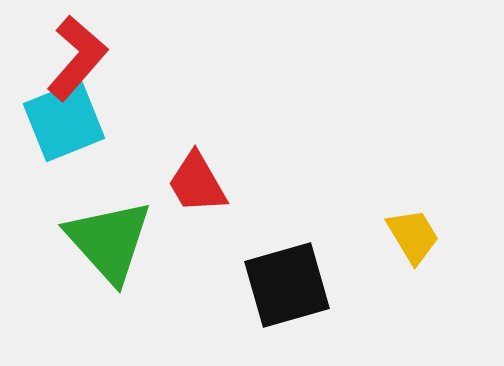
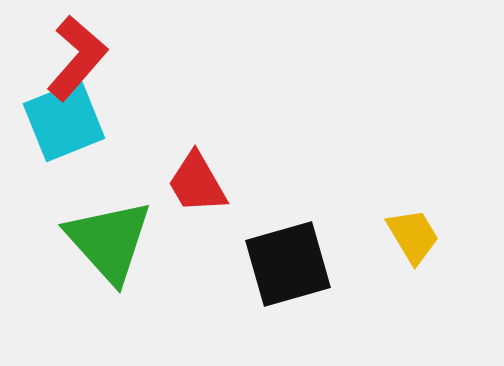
black square: moved 1 px right, 21 px up
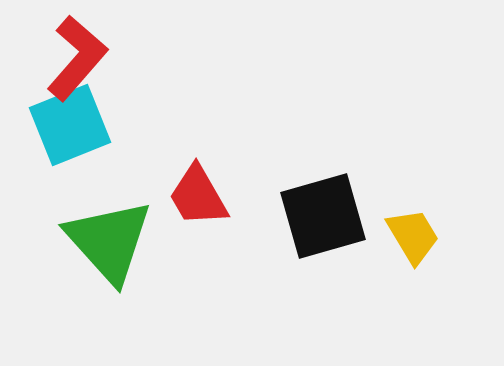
cyan square: moved 6 px right, 4 px down
red trapezoid: moved 1 px right, 13 px down
black square: moved 35 px right, 48 px up
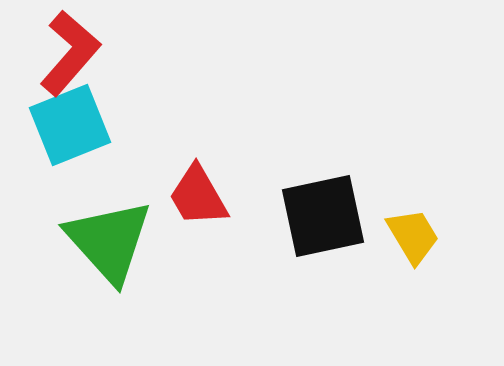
red L-shape: moved 7 px left, 5 px up
black square: rotated 4 degrees clockwise
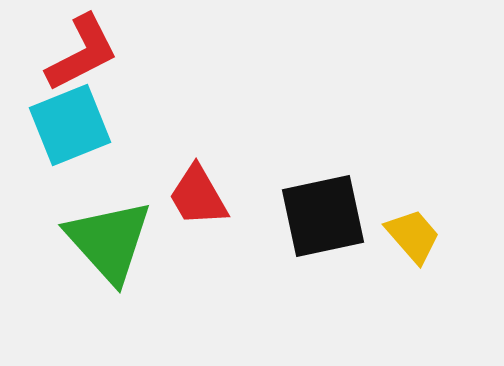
red L-shape: moved 12 px right; rotated 22 degrees clockwise
yellow trapezoid: rotated 10 degrees counterclockwise
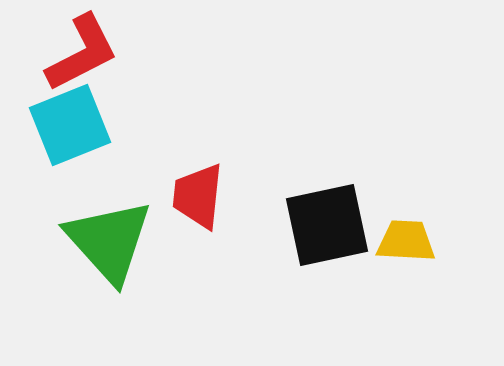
red trapezoid: rotated 36 degrees clockwise
black square: moved 4 px right, 9 px down
yellow trapezoid: moved 7 px left, 5 px down; rotated 46 degrees counterclockwise
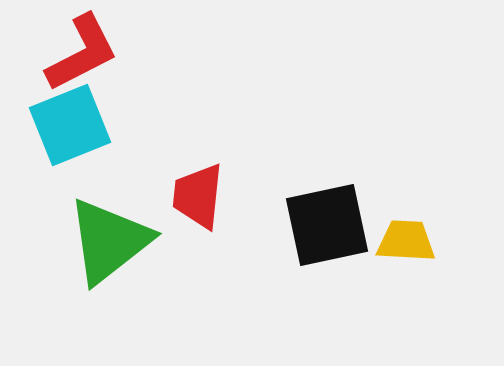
green triangle: rotated 34 degrees clockwise
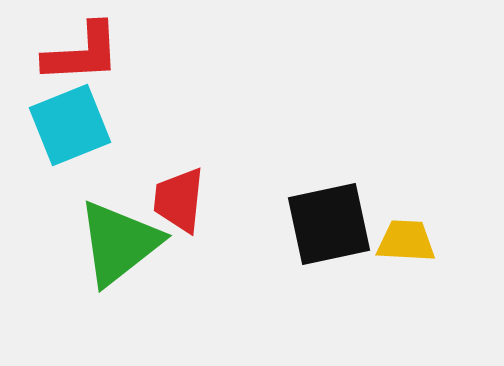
red L-shape: rotated 24 degrees clockwise
red trapezoid: moved 19 px left, 4 px down
black square: moved 2 px right, 1 px up
green triangle: moved 10 px right, 2 px down
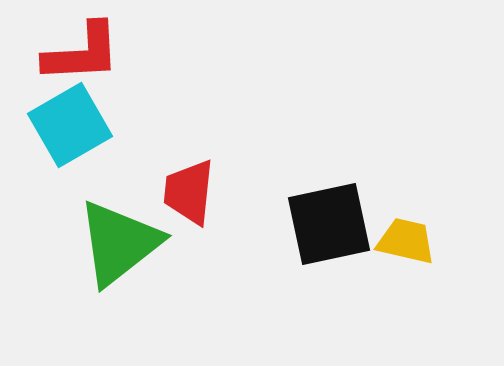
cyan square: rotated 8 degrees counterclockwise
red trapezoid: moved 10 px right, 8 px up
yellow trapezoid: rotated 10 degrees clockwise
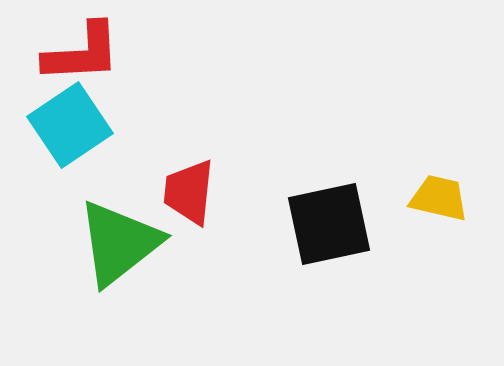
cyan square: rotated 4 degrees counterclockwise
yellow trapezoid: moved 33 px right, 43 px up
